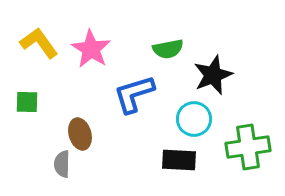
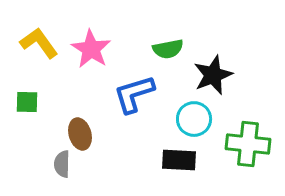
green cross: moved 3 px up; rotated 15 degrees clockwise
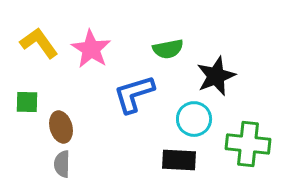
black star: moved 3 px right, 1 px down
brown ellipse: moved 19 px left, 7 px up
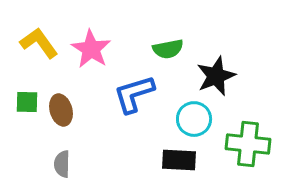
brown ellipse: moved 17 px up
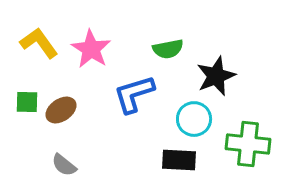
brown ellipse: rotated 72 degrees clockwise
gray semicircle: moved 2 px right, 1 px down; rotated 52 degrees counterclockwise
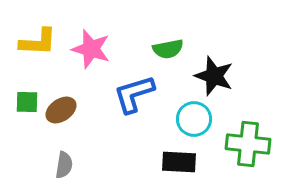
yellow L-shape: moved 1 px left, 1 px up; rotated 129 degrees clockwise
pink star: rotated 15 degrees counterclockwise
black star: moved 2 px left; rotated 30 degrees counterclockwise
black rectangle: moved 2 px down
gray semicircle: rotated 120 degrees counterclockwise
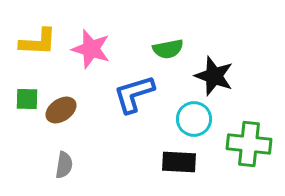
green square: moved 3 px up
green cross: moved 1 px right
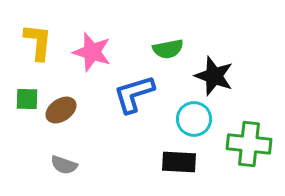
yellow L-shape: rotated 87 degrees counterclockwise
pink star: moved 1 px right, 3 px down
gray semicircle: rotated 100 degrees clockwise
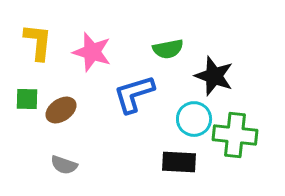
green cross: moved 14 px left, 9 px up
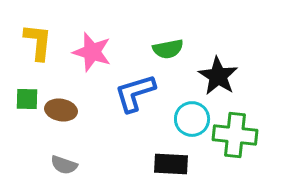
black star: moved 4 px right; rotated 12 degrees clockwise
blue L-shape: moved 1 px right, 1 px up
brown ellipse: rotated 44 degrees clockwise
cyan circle: moved 2 px left
black rectangle: moved 8 px left, 2 px down
